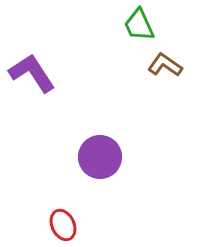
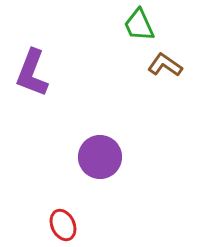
purple L-shape: rotated 126 degrees counterclockwise
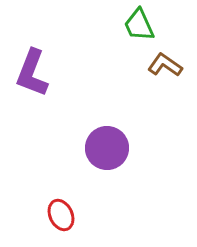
purple circle: moved 7 px right, 9 px up
red ellipse: moved 2 px left, 10 px up
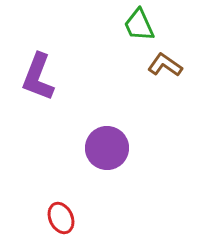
purple L-shape: moved 6 px right, 4 px down
red ellipse: moved 3 px down
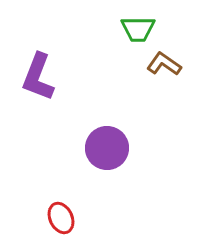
green trapezoid: moved 1 px left, 4 px down; rotated 66 degrees counterclockwise
brown L-shape: moved 1 px left, 1 px up
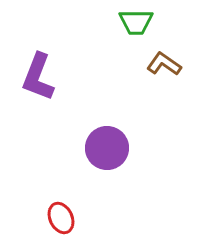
green trapezoid: moved 2 px left, 7 px up
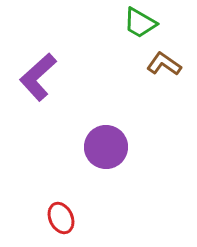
green trapezoid: moved 4 px right, 1 px down; rotated 30 degrees clockwise
purple L-shape: rotated 27 degrees clockwise
purple circle: moved 1 px left, 1 px up
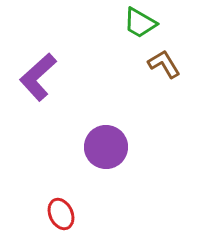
brown L-shape: rotated 24 degrees clockwise
red ellipse: moved 4 px up
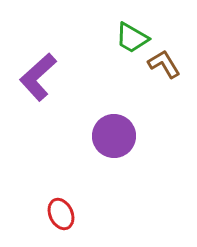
green trapezoid: moved 8 px left, 15 px down
purple circle: moved 8 px right, 11 px up
